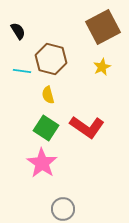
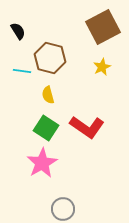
brown hexagon: moved 1 px left, 1 px up
pink star: rotated 8 degrees clockwise
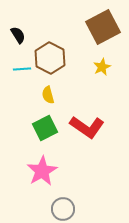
black semicircle: moved 4 px down
brown hexagon: rotated 12 degrees clockwise
cyan line: moved 2 px up; rotated 12 degrees counterclockwise
green square: moved 1 px left; rotated 30 degrees clockwise
pink star: moved 8 px down
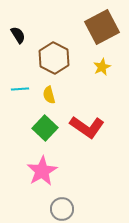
brown square: moved 1 px left
brown hexagon: moved 4 px right
cyan line: moved 2 px left, 20 px down
yellow semicircle: moved 1 px right
green square: rotated 20 degrees counterclockwise
gray circle: moved 1 px left
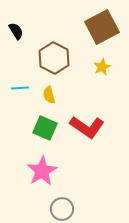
black semicircle: moved 2 px left, 4 px up
cyan line: moved 1 px up
green square: rotated 20 degrees counterclockwise
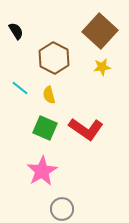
brown square: moved 2 px left, 4 px down; rotated 20 degrees counterclockwise
yellow star: rotated 18 degrees clockwise
cyan line: rotated 42 degrees clockwise
red L-shape: moved 1 px left, 2 px down
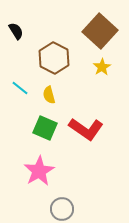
yellow star: rotated 24 degrees counterclockwise
pink star: moved 3 px left
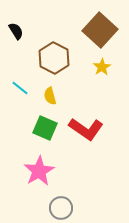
brown square: moved 1 px up
yellow semicircle: moved 1 px right, 1 px down
gray circle: moved 1 px left, 1 px up
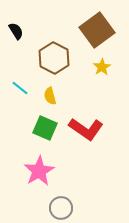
brown square: moved 3 px left; rotated 12 degrees clockwise
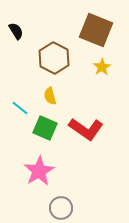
brown square: moved 1 px left; rotated 32 degrees counterclockwise
cyan line: moved 20 px down
